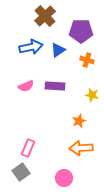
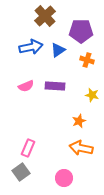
orange arrow: rotated 15 degrees clockwise
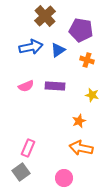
purple pentagon: moved 1 px up; rotated 10 degrees clockwise
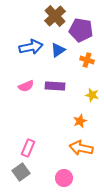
brown cross: moved 10 px right
orange star: moved 1 px right
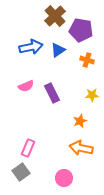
purple rectangle: moved 3 px left, 7 px down; rotated 60 degrees clockwise
yellow star: rotated 16 degrees counterclockwise
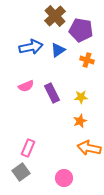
yellow star: moved 11 px left, 2 px down
orange arrow: moved 8 px right
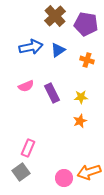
purple pentagon: moved 5 px right, 6 px up
orange arrow: moved 24 px down; rotated 30 degrees counterclockwise
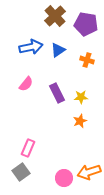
pink semicircle: moved 2 px up; rotated 28 degrees counterclockwise
purple rectangle: moved 5 px right
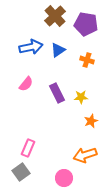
orange star: moved 11 px right
orange arrow: moved 4 px left, 17 px up
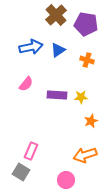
brown cross: moved 1 px right, 1 px up
purple rectangle: moved 2 px down; rotated 60 degrees counterclockwise
pink rectangle: moved 3 px right, 3 px down
gray square: rotated 24 degrees counterclockwise
pink circle: moved 2 px right, 2 px down
